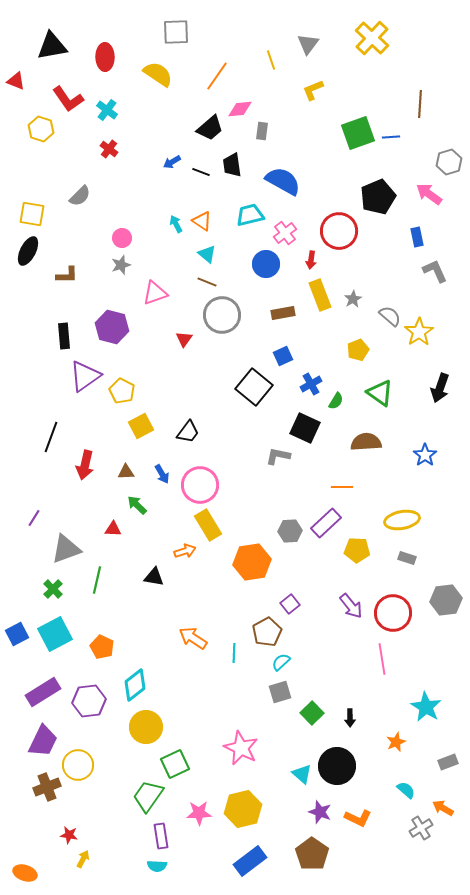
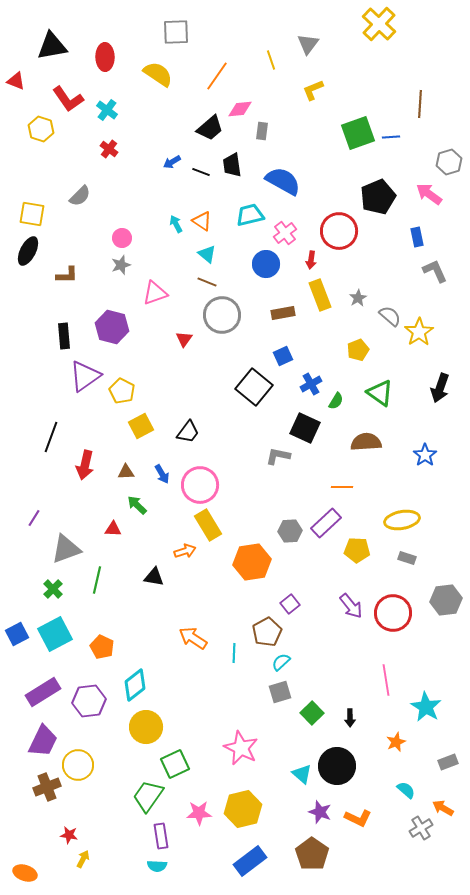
yellow cross at (372, 38): moved 7 px right, 14 px up
gray star at (353, 299): moved 5 px right, 1 px up
pink line at (382, 659): moved 4 px right, 21 px down
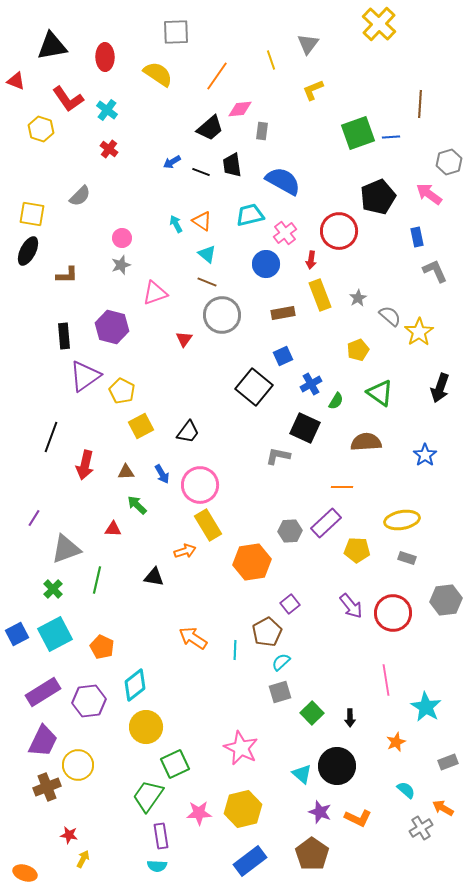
cyan line at (234, 653): moved 1 px right, 3 px up
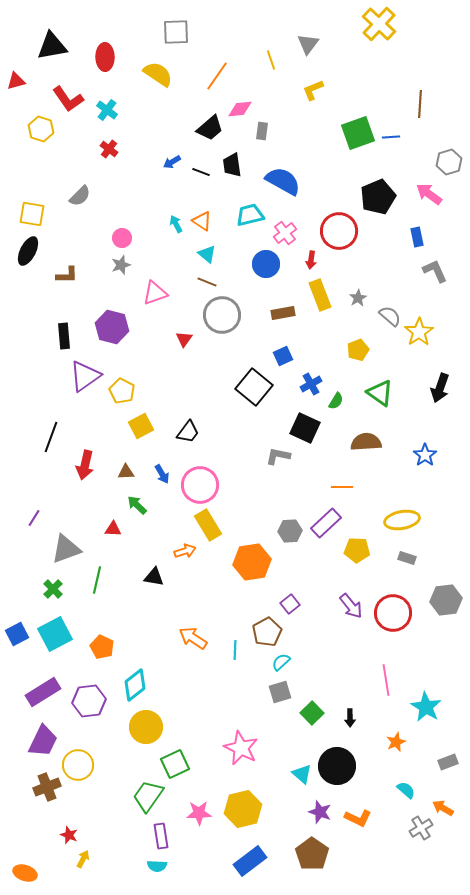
red triangle at (16, 81): rotated 36 degrees counterclockwise
red star at (69, 835): rotated 12 degrees clockwise
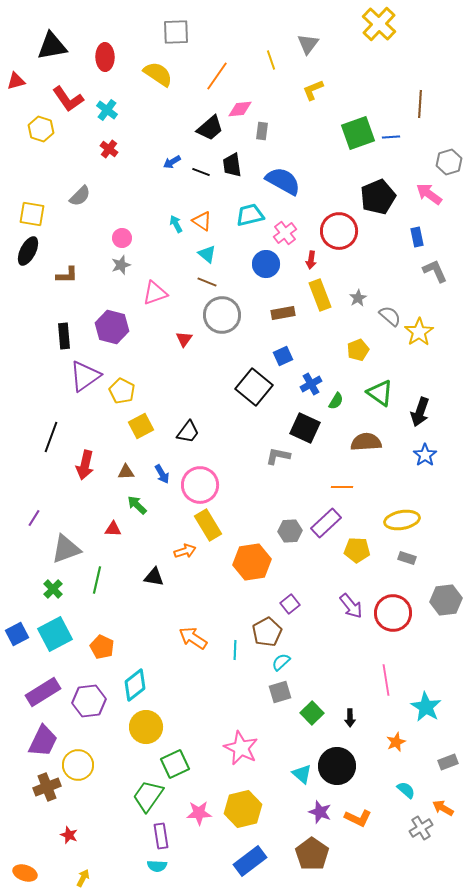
black arrow at (440, 388): moved 20 px left, 24 px down
yellow arrow at (83, 859): moved 19 px down
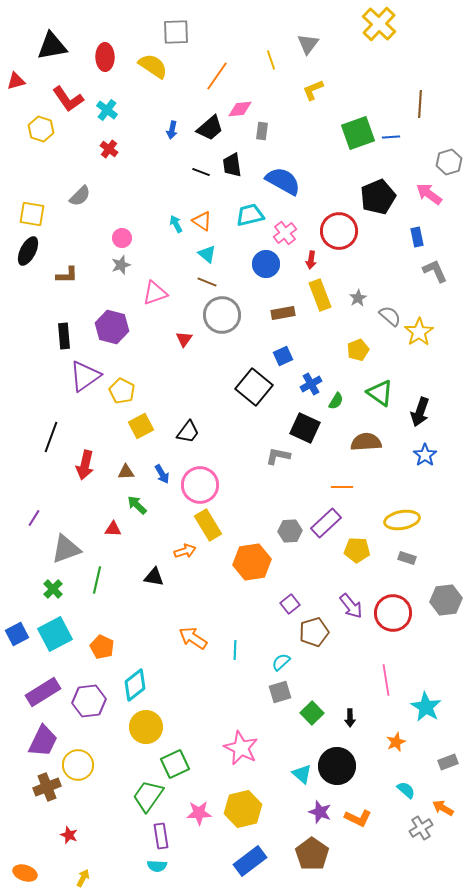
yellow semicircle at (158, 74): moved 5 px left, 8 px up
blue arrow at (172, 162): moved 32 px up; rotated 48 degrees counterclockwise
brown pentagon at (267, 632): moved 47 px right; rotated 12 degrees clockwise
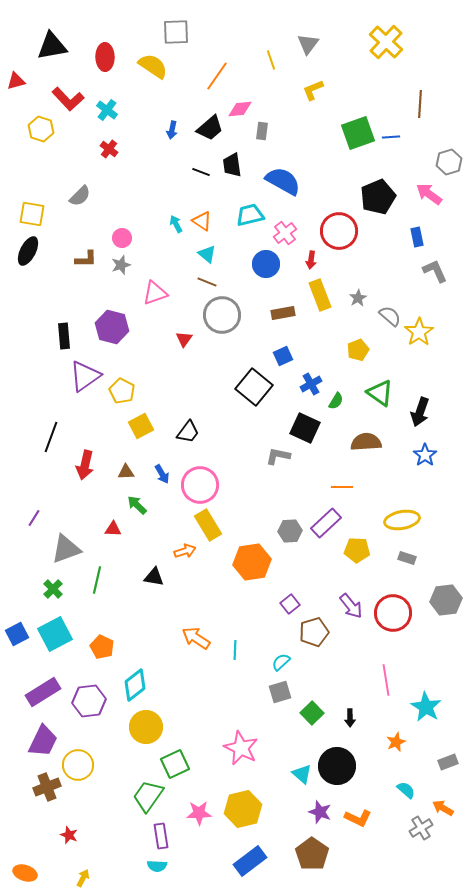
yellow cross at (379, 24): moved 7 px right, 18 px down
red L-shape at (68, 99): rotated 8 degrees counterclockwise
brown L-shape at (67, 275): moved 19 px right, 16 px up
orange arrow at (193, 638): moved 3 px right
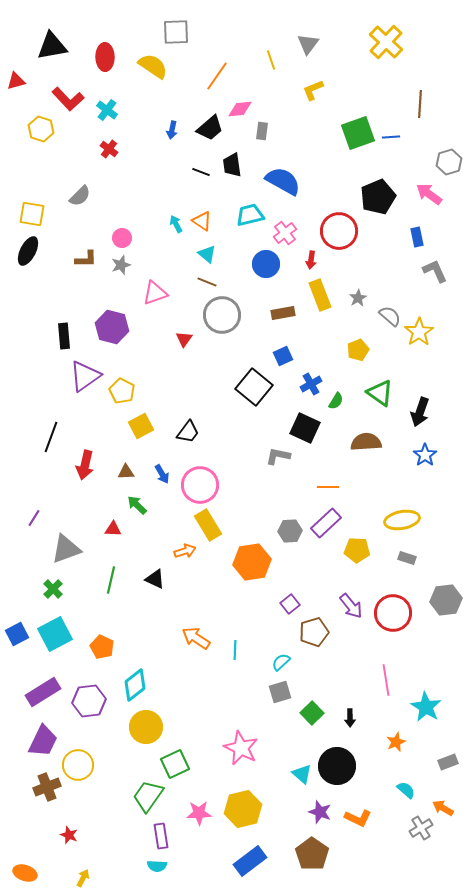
orange line at (342, 487): moved 14 px left
black triangle at (154, 577): moved 1 px right, 2 px down; rotated 15 degrees clockwise
green line at (97, 580): moved 14 px right
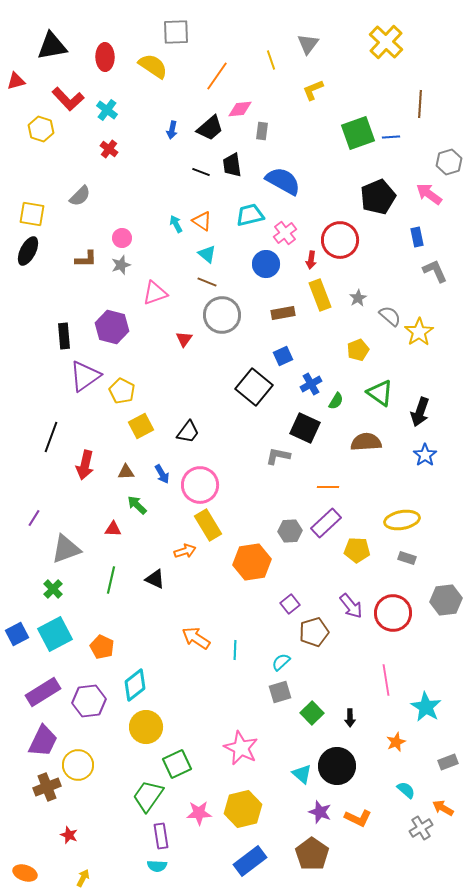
red circle at (339, 231): moved 1 px right, 9 px down
green square at (175, 764): moved 2 px right
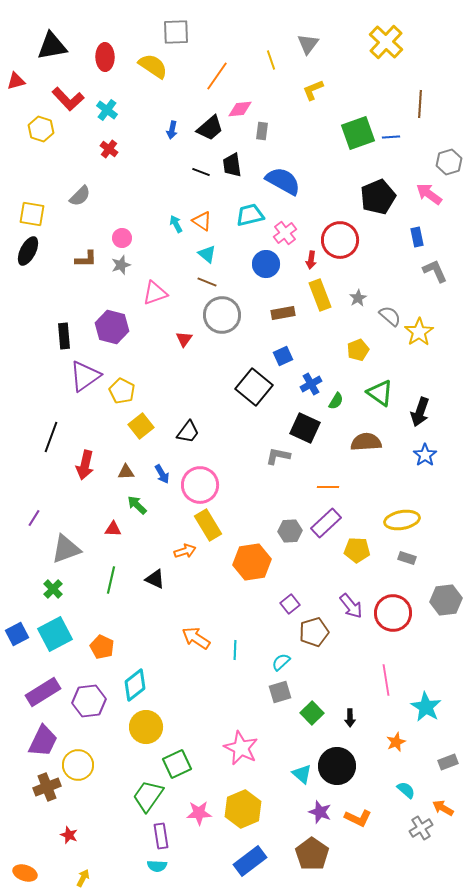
yellow square at (141, 426): rotated 10 degrees counterclockwise
yellow hexagon at (243, 809): rotated 9 degrees counterclockwise
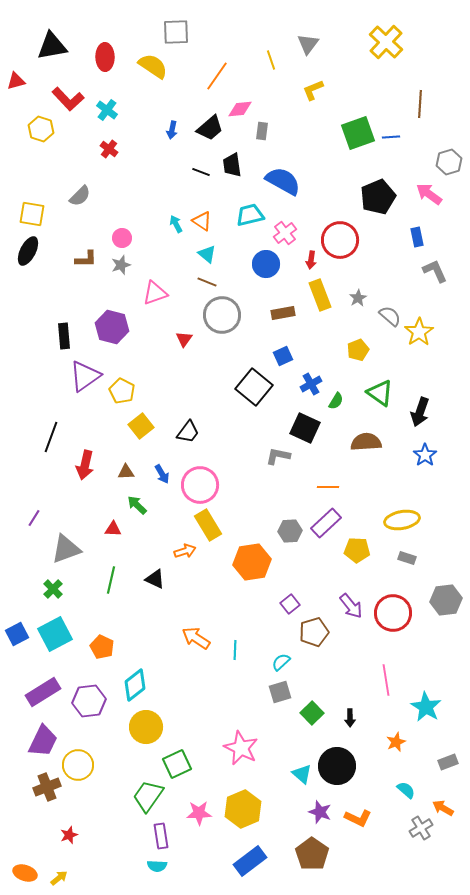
red star at (69, 835): rotated 30 degrees clockwise
yellow arrow at (83, 878): moved 24 px left; rotated 24 degrees clockwise
